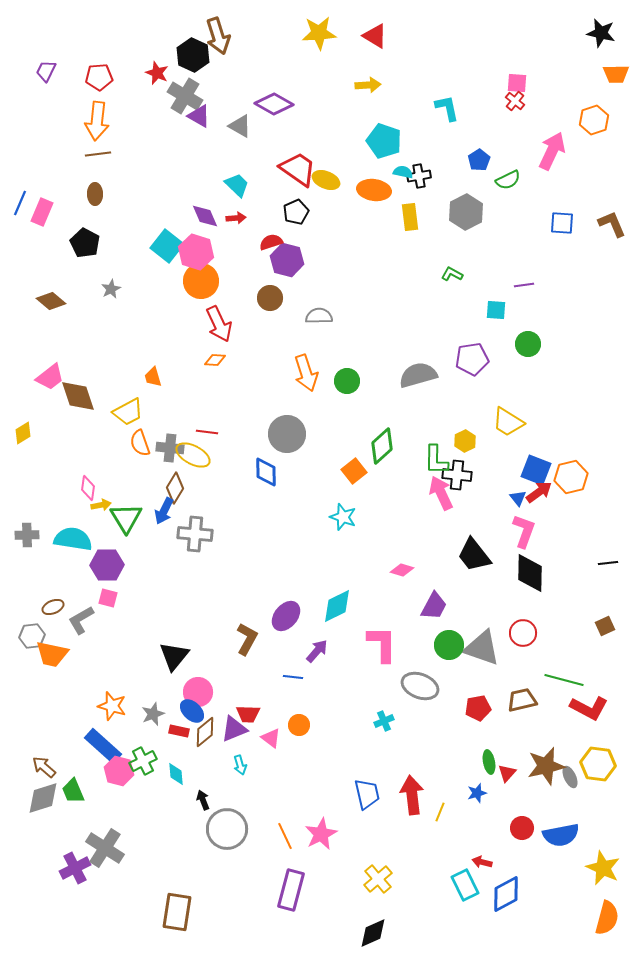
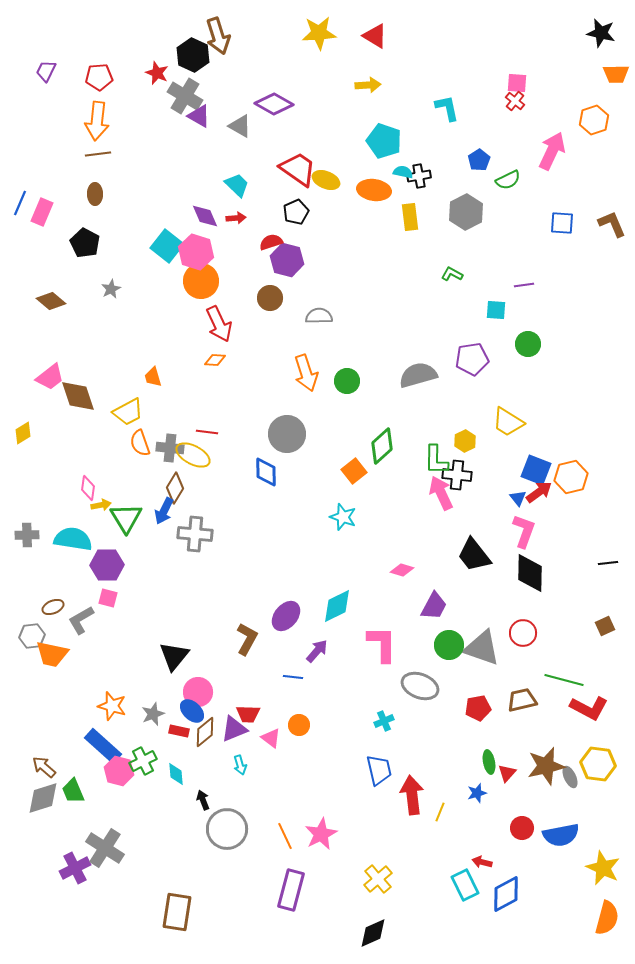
blue trapezoid at (367, 794): moved 12 px right, 24 px up
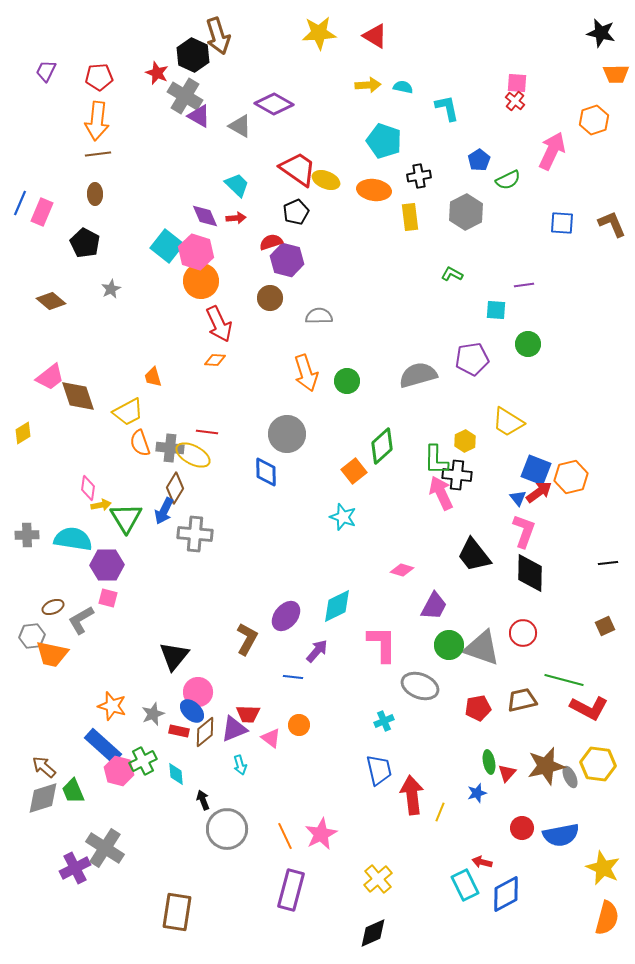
cyan semicircle at (403, 172): moved 85 px up
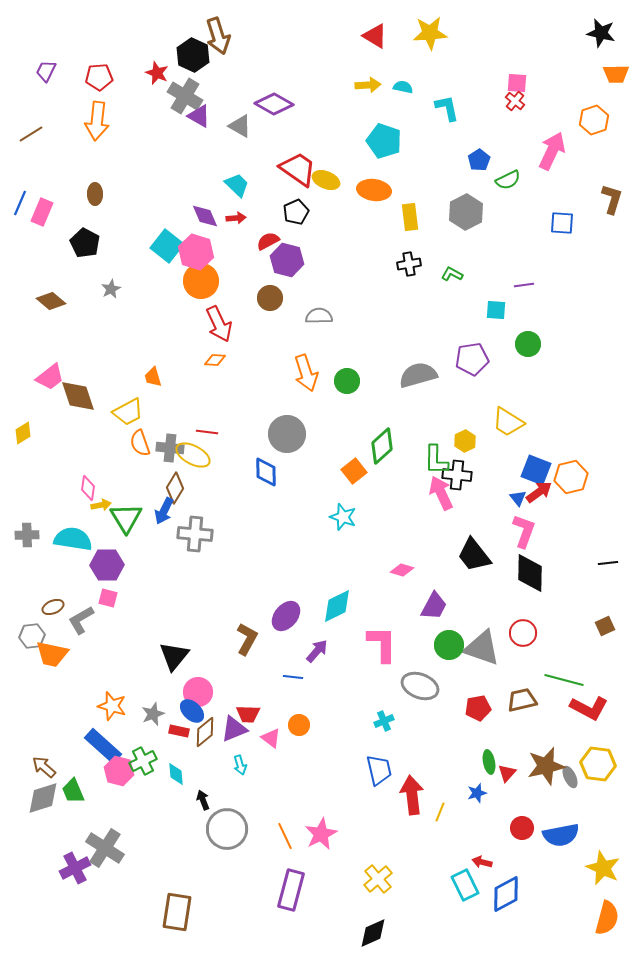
yellow star at (319, 33): moved 111 px right
brown line at (98, 154): moved 67 px left, 20 px up; rotated 25 degrees counterclockwise
black cross at (419, 176): moved 10 px left, 88 px down
brown L-shape at (612, 224): moved 25 px up; rotated 40 degrees clockwise
red semicircle at (271, 242): moved 3 px left, 1 px up; rotated 10 degrees counterclockwise
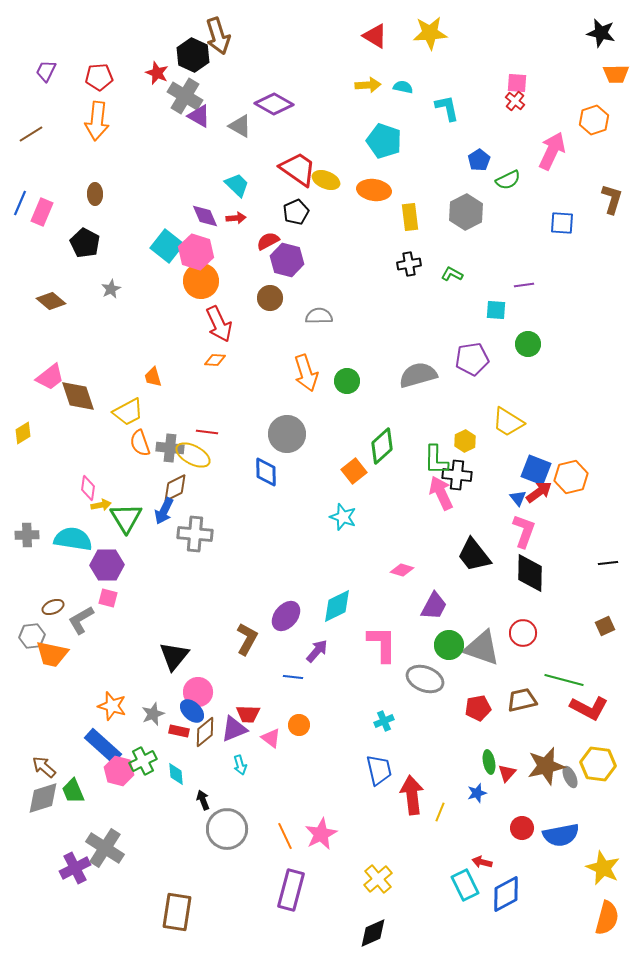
brown diamond at (175, 488): rotated 32 degrees clockwise
gray ellipse at (420, 686): moved 5 px right, 7 px up
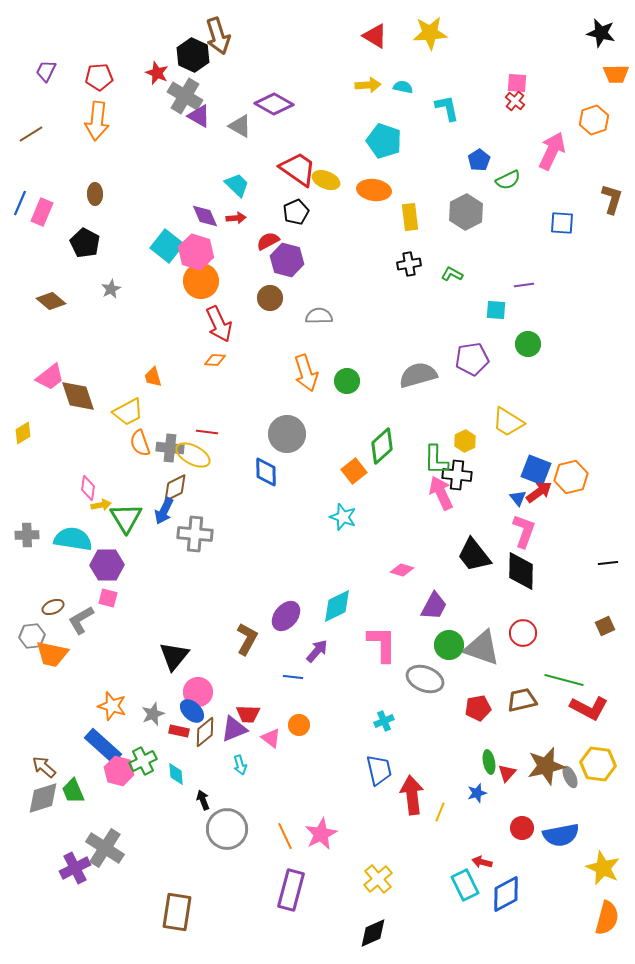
black diamond at (530, 573): moved 9 px left, 2 px up
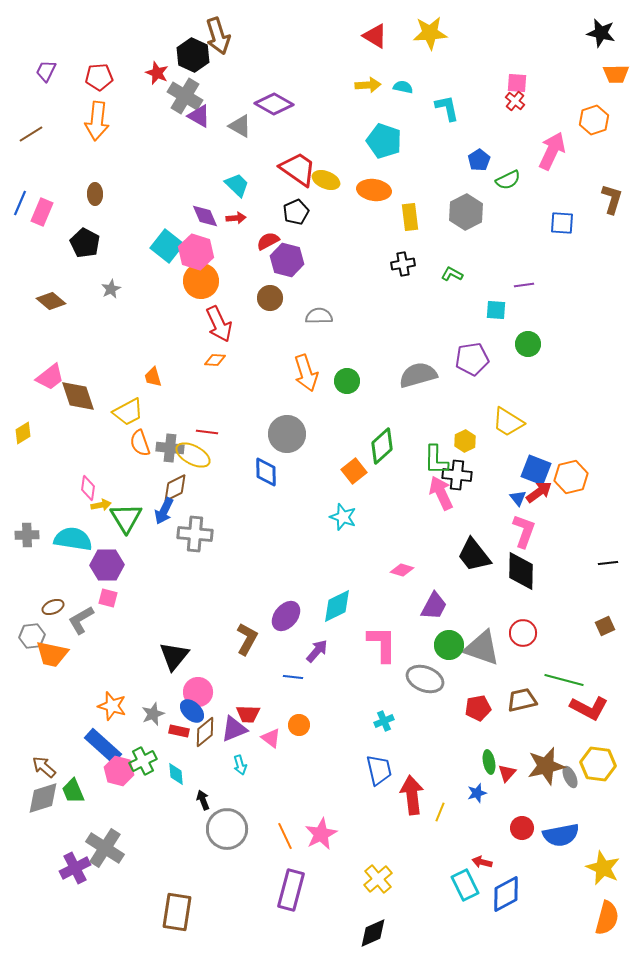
black cross at (409, 264): moved 6 px left
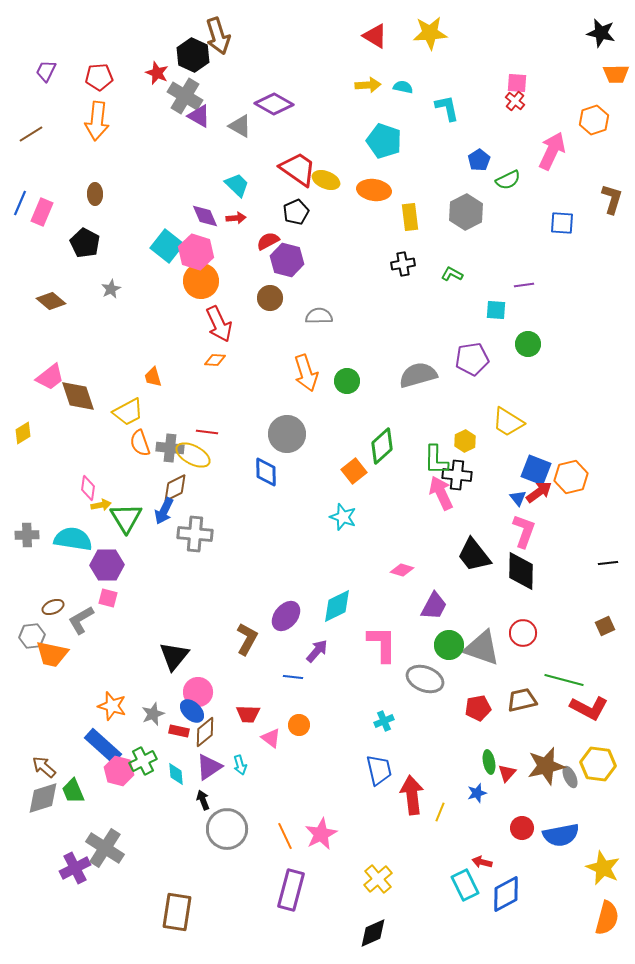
purple triangle at (234, 729): moved 25 px left, 38 px down; rotated 12 degrees counterclockwise
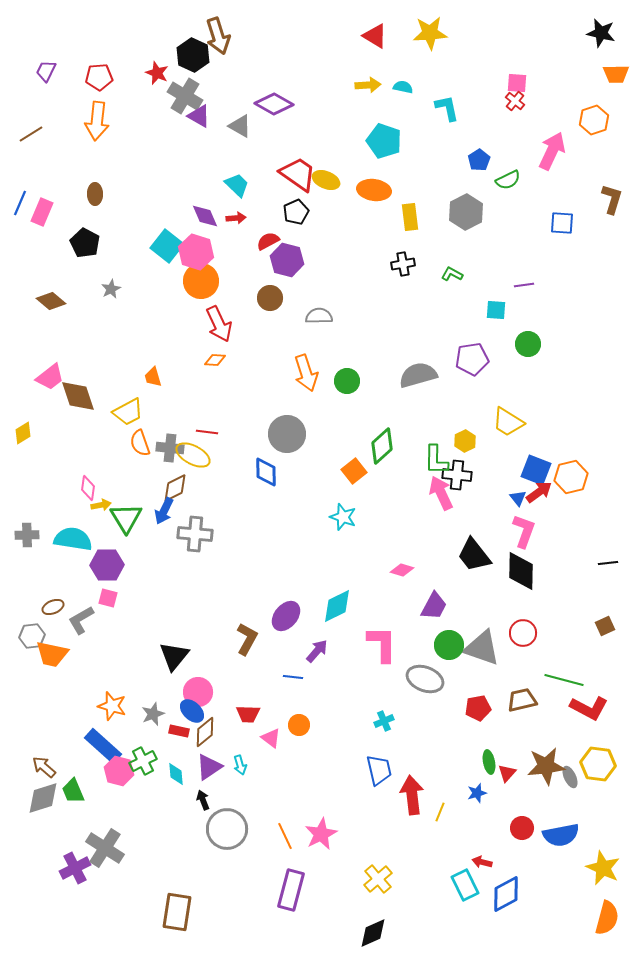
red trapezoid at (298, 169): moved 5 px down
brown star at (546, 766): rotated 6 degrees clockwise
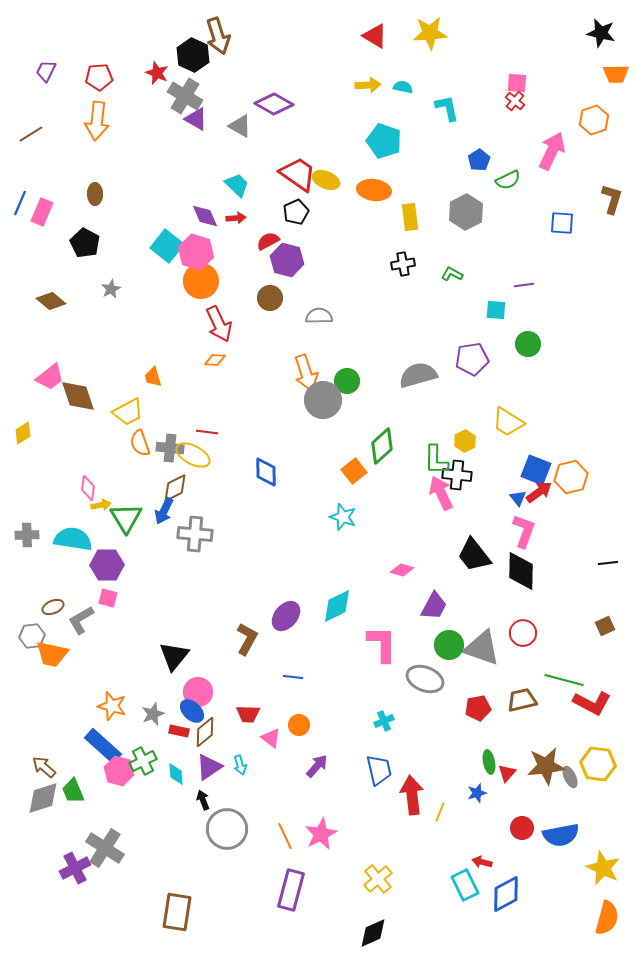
purple triangle at (199, 116): moved 3 px left, 3 px down
gray circle at (287, 434): moved 36 px right, 34 px up
purple arrow at (317, 651): moved 115 px down
red L-shape at (589, 708): moved 3 px right, 5 px up
